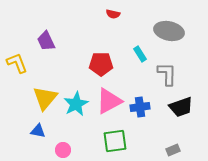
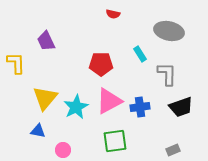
yellow L-shape: moved 1 px left; rotated 20 degrees clockwise
cyan star: moved 3 px down
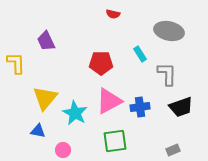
red pentagon: moved 1 px up
cyan star: moved 1 px left, 6 px down; rotated 15 degrees counterclockwise
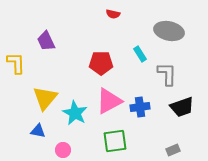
black trapezoid: moved 1 px right
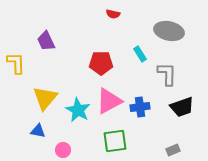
cyan star: moved 3 px right, 3 px up
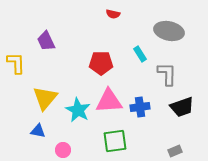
pink triangle: rotated 24 degrees clockwise
gray rectangle: moved 2 px right, 1 px down
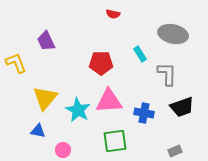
gray ellipse: moved 4 px right, 3 px down
yellow L-shape: rotated 20 degrees counterclockwise
blue cross: moved 4 px right, 6 px down; rotated 18 degrees clockwise
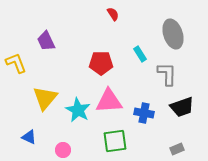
red semicircle: rotated 136 degrees counterclockwise
gray ellipse: rotated 60 degrees clockwise
blue triangle: moved 9 px left, 6 px down; rotated 14 degrees clockwise
gray rectangle: moved 2 px right, 2 px up
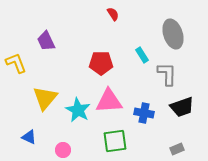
cyan rectangle: moved 2 px right, 1 px down
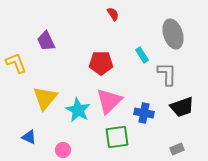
pink triangle: rotated 40 degrees counterclockwise
green square: moved 2 px right, 4 px up
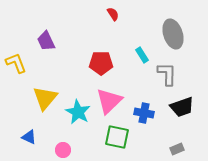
cyan star: moved 2 px down
green square: rotated 20 degrees clockwise
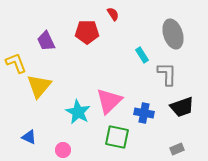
red pentagon: moved 14 px left, 31 px up
yellow triangle: moved 6 px left, 12 px up
